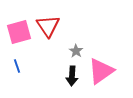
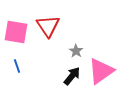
pink square: moved 3 px left; rotated 25 degrees clockwise
black arrow: rotated 144 degrees counterclockwise
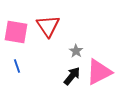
pink triangle: moved 2 px left, 1 px down; rotated 8 degrees clockwise
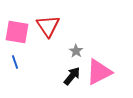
pink square: moved 1 px right
blue line: moved 2 px left, 4 px up
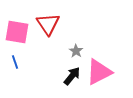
red triangle: moved 2 px up
